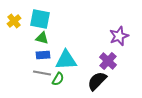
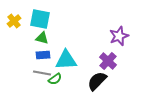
green semicircle: moved 3 px left; rotated 24 degrees clockwise
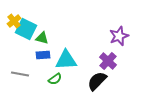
cyan square: moved 14 px left, 10 px down; rotated 15 degrees clockwise
gray line: moved 22 px left, 1 px down
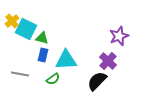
yellow cross: moved 2 px left
blue rectangle: rotated 72 degrees counterclockwise
green semicircle: moved 2 px left
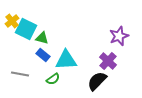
blue rectangle: rotated 64 degrees counterclockwise
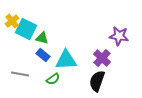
purple star: rotated 30 degrees clockwise
purple cross: moved 6 px left, 3 px up
black semicircle: rotated 25 degrees counterclockwise
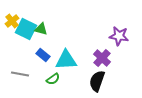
green triangle: moved 1 px left, 9 px up
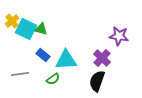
gray line: rotated 18 degrees counterclockwise
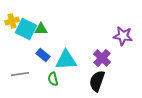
yellow cross: rotated 24 degrees clockwise
green triangle: rotated 16 degrees counterclockwise
purple star: moved 4 px right
green semicircle: rotated 112 degrees clockwise
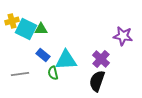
purple cross: moved 1 px left, 1 px down
green semicircle: moved 6 px up
